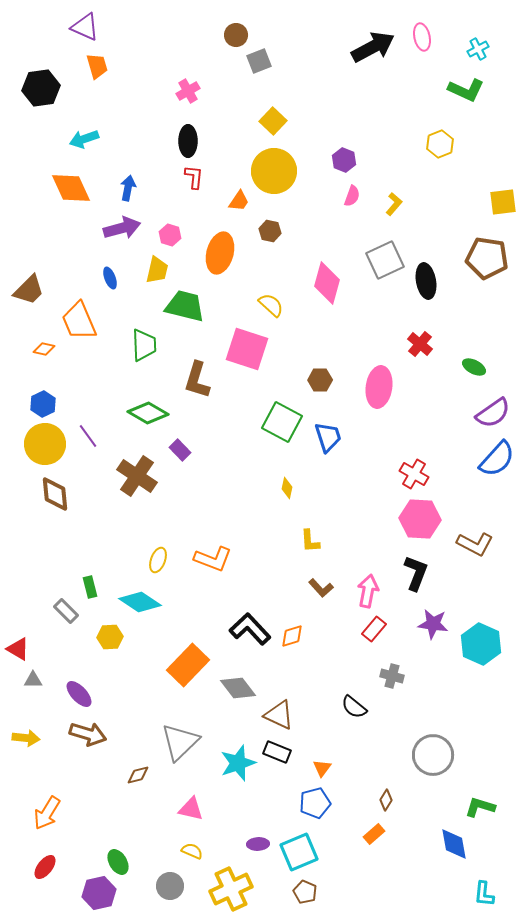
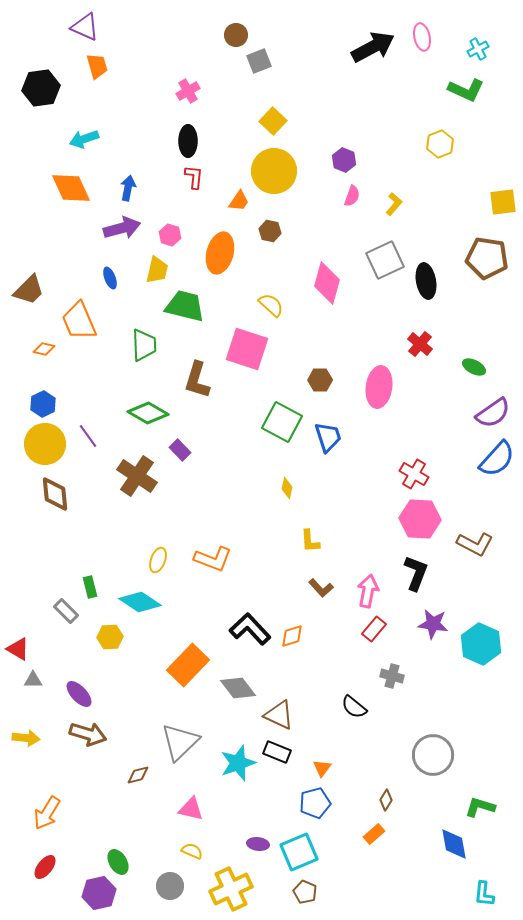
purple ellipse at (258, 844): rotated 10 degrees clockwise
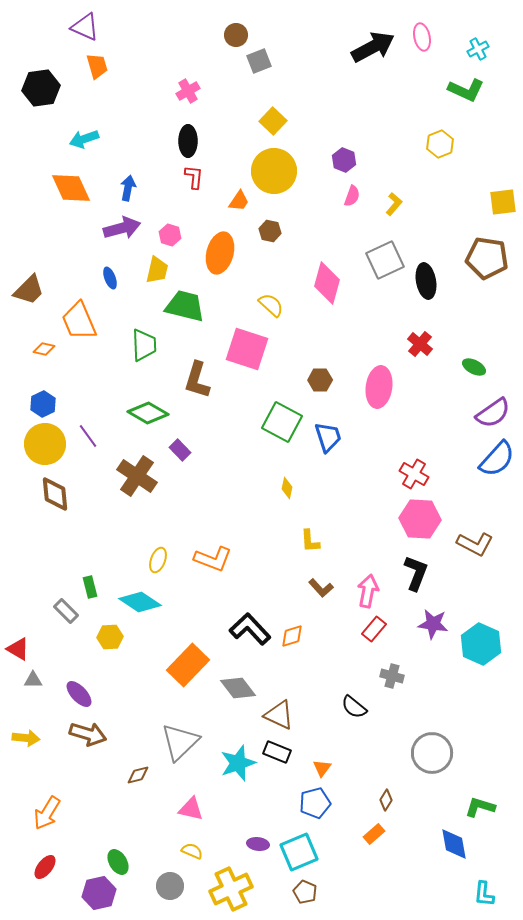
gray circle at (433, 755): moved 1 px left, 2 px up
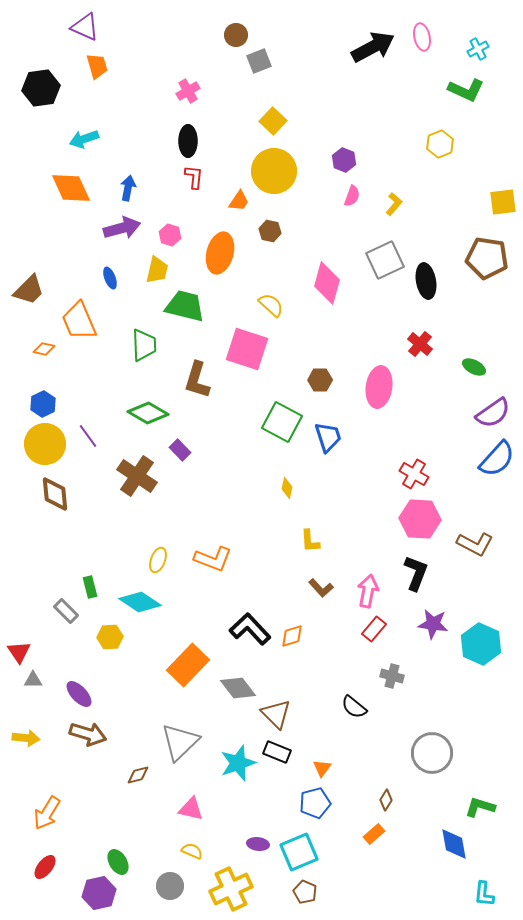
red triangle at (18, 649): moved 1 px right, 3 px down; rotated 25 degrees clockwise
brown triangle at (279, 715): moved 3 px left, 1 px up; rotated 20 degrees clockwise
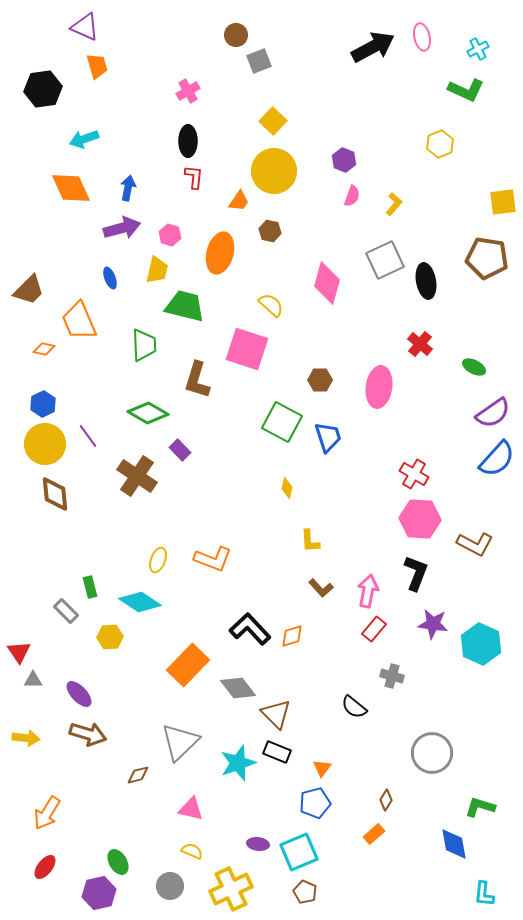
black hexagon at (41, 88): moved 2 px right, 1 px down
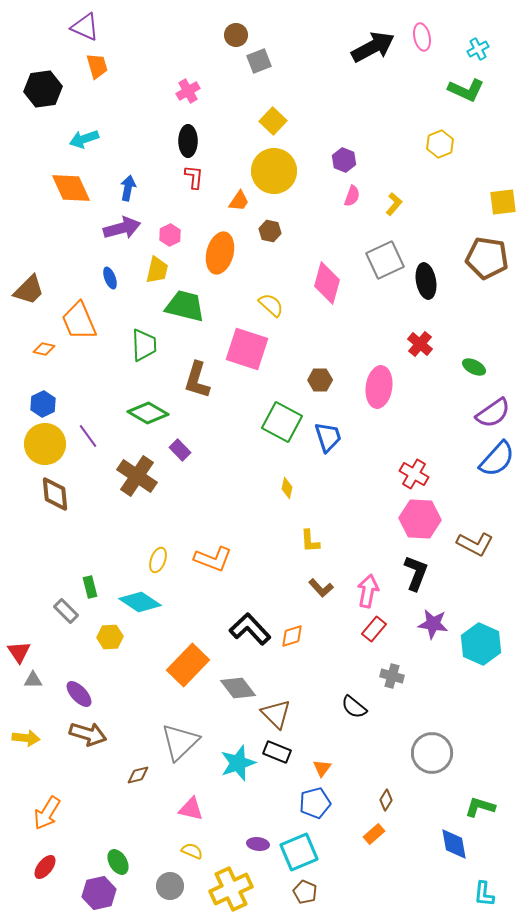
pink hexagon at (170, 235): rotated 15 degrees clockwise
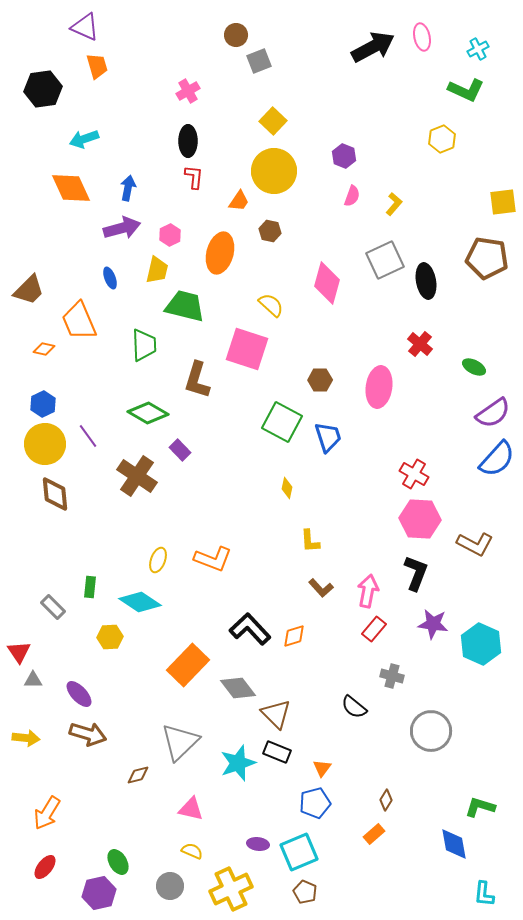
yellow hexagon at (440, 144): moved 2 px right, 5 px up
purple hexagon at (344, 160): moved 4 px up
green rectangle at (90, 587): rotated 20 degrees clockwise
gray rectangle at (66, 611): moved 13 px left, 4 px up
orange diamond at (292, 636): moved 2 px right
gray circle at (432, 753): moved 1 px left, 22 px up
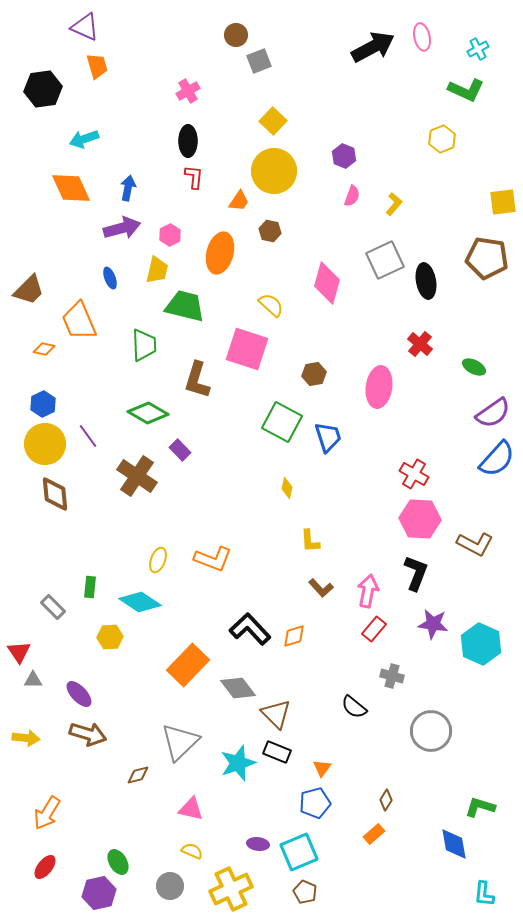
brown hexagon at (320, 380): moved 6 px left, 6 px up; rotated 10 degrees counterclockwise
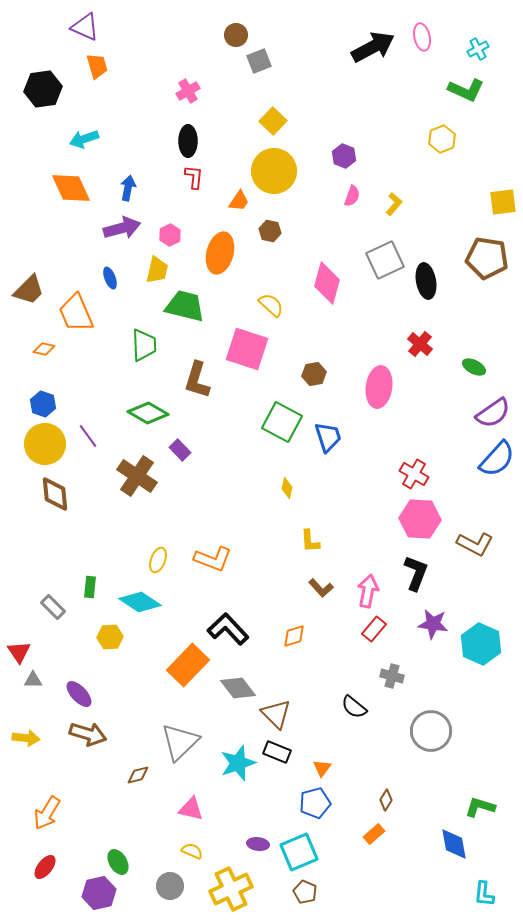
orange trapezoid at (79, 321): moved 3 px left, 8 px up
blue hexagon at (43, 404): rotated 15 degrees counterclockwise
black L-shape at (250, 629): moved 22 px left
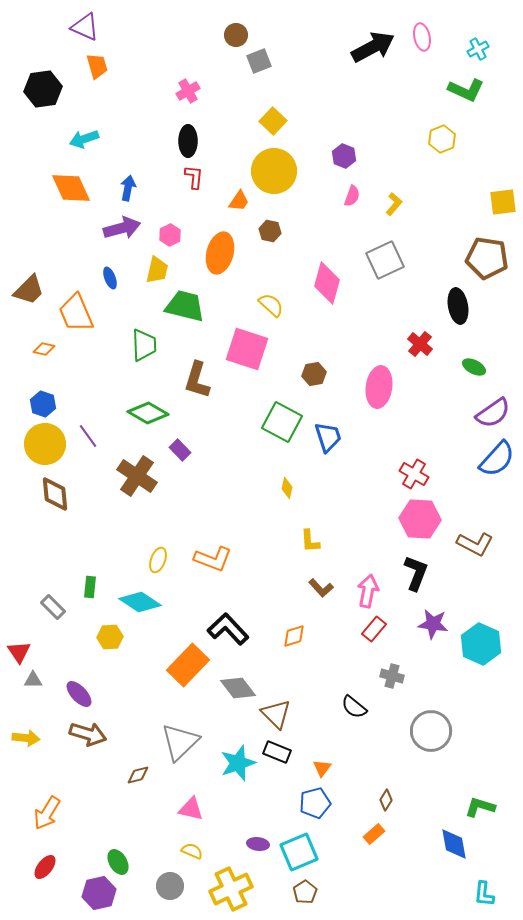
black ellipse at (426, 281): moved 32 px right, 25 px down
brown pentagon at (305, 892): rotated 15 degrees clockwise
